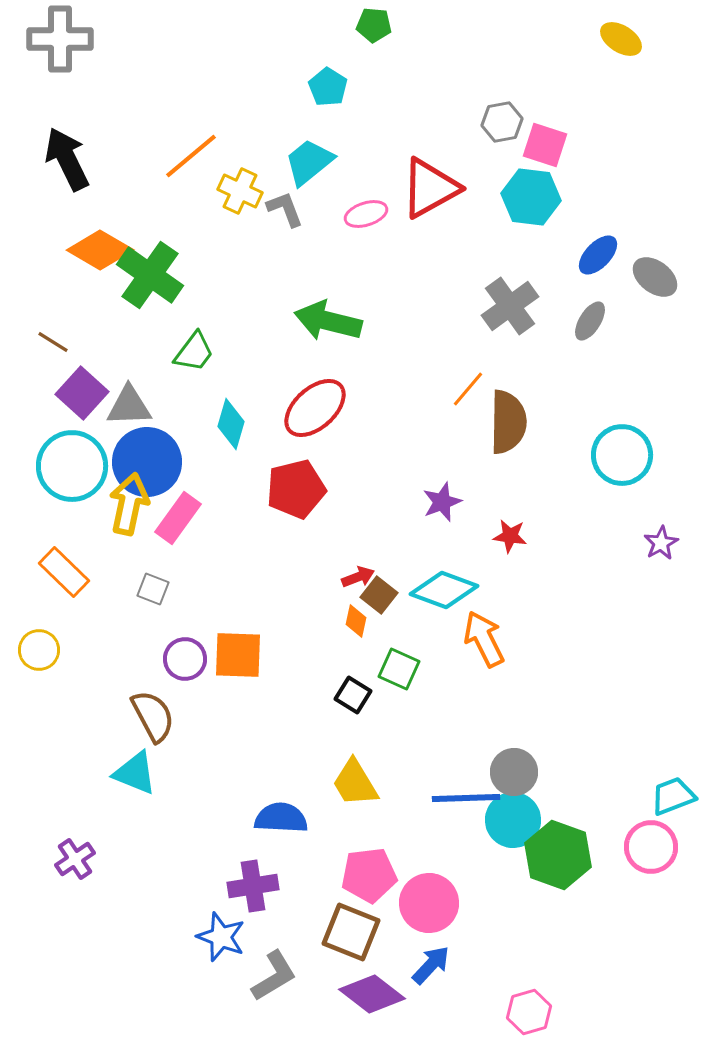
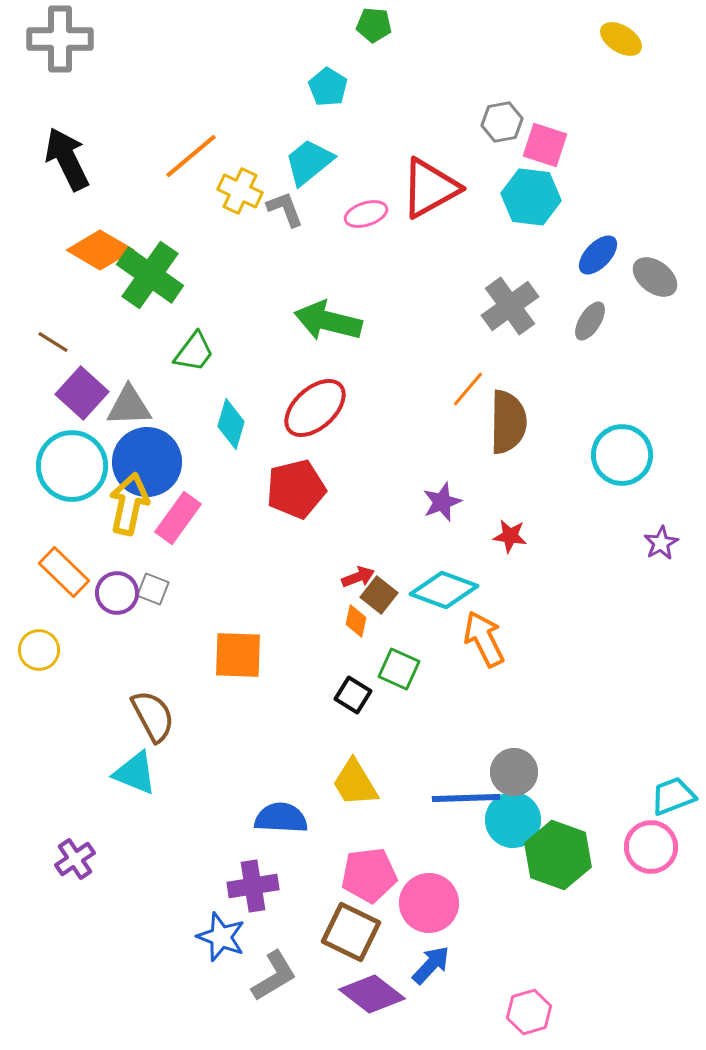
purple circle at (185, 659): moved 68 px left, 66 px up
brown square at (351, 932): rotated 4 degrees clockwise
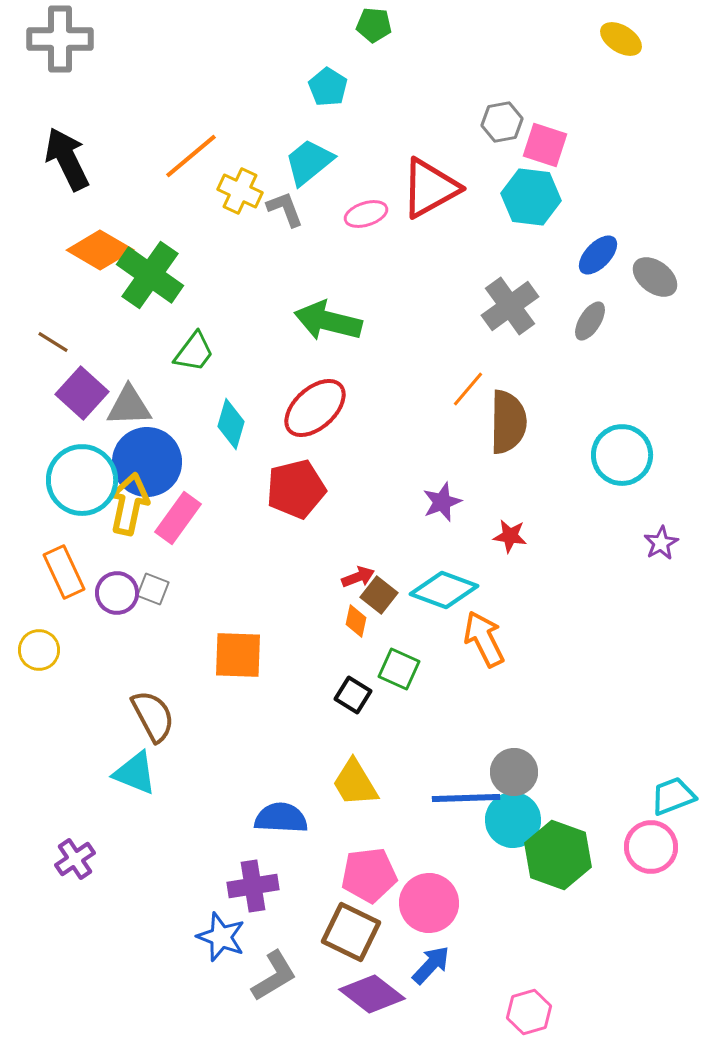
cyan circle at (72, 466): moved 10 px right, 14 px down
orange rectangle at (64, 572): rotated 21 degrees clockwise
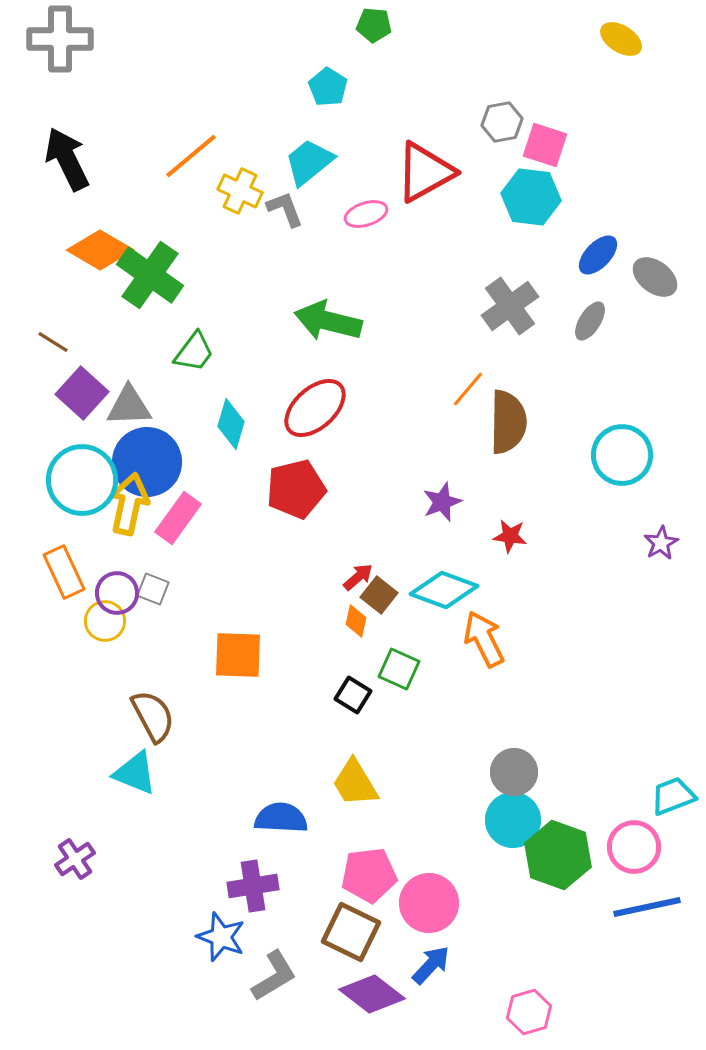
red triangle at (430, 188): moved 5 px left, 16 px up
red arrow at (358, 577): rotated 20 degrees counterclockwise
yellow circle at (39, 650): moved 66 px right, 29 px up
blue line at (466, 798): moved 181 px right, 109 px down; rotated 10 degrees counterclockwise
pink circle at (651, 847): moved 17 px left
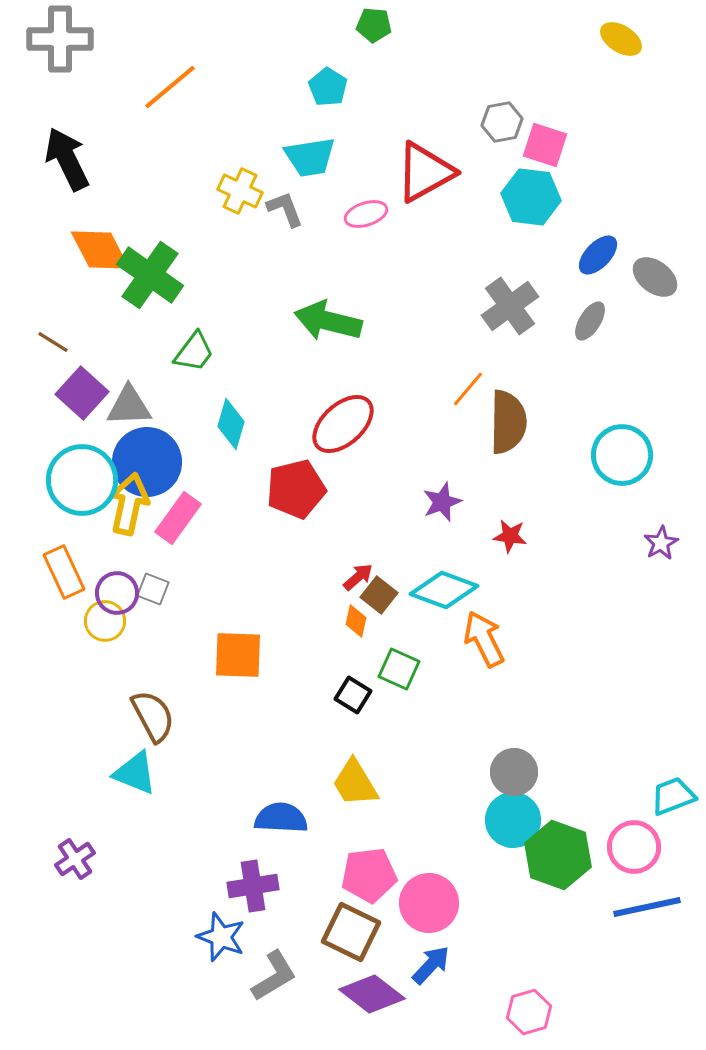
orange line at (191, 156): moved 21 px left, 69 px up
cyan trapezoid at (309, 162): moved 1 px right, 5 px up; rotated 150 degrees counterclockwise
orange diamond at (100, 250): rotated 32 degrees clockwise
red ellipse at (315, 408): moved 28 px right, 16 px down
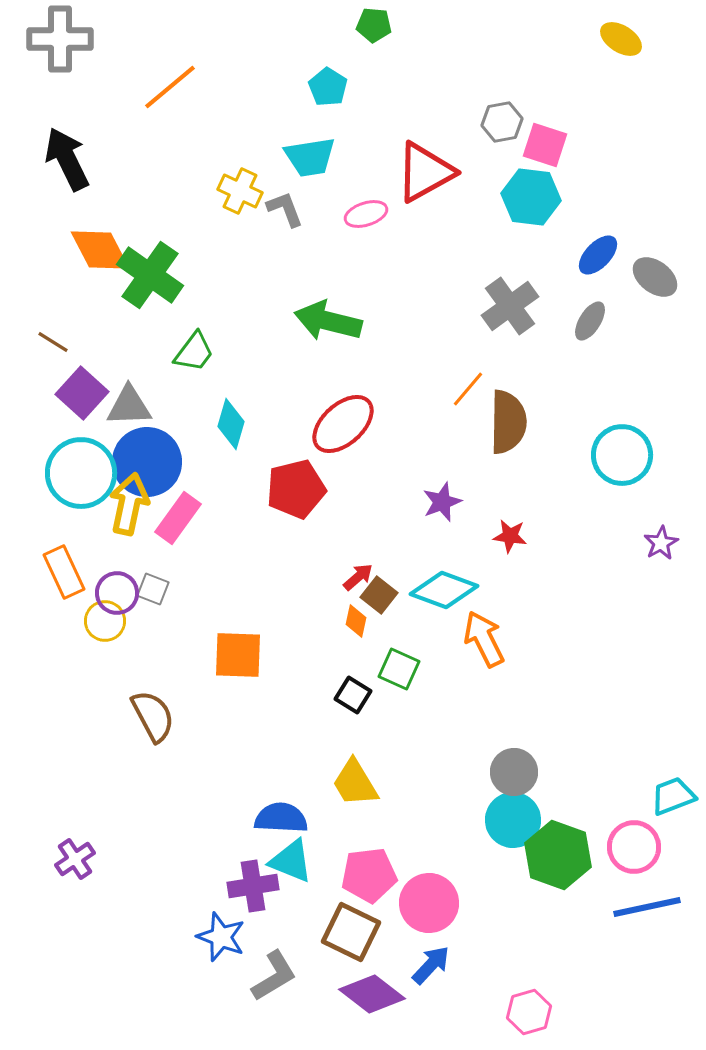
cyan circle at (82, 480): moved 1 px left, 7 px up
cyan triangle at (135, 773): moved 156 px right, 88 px down
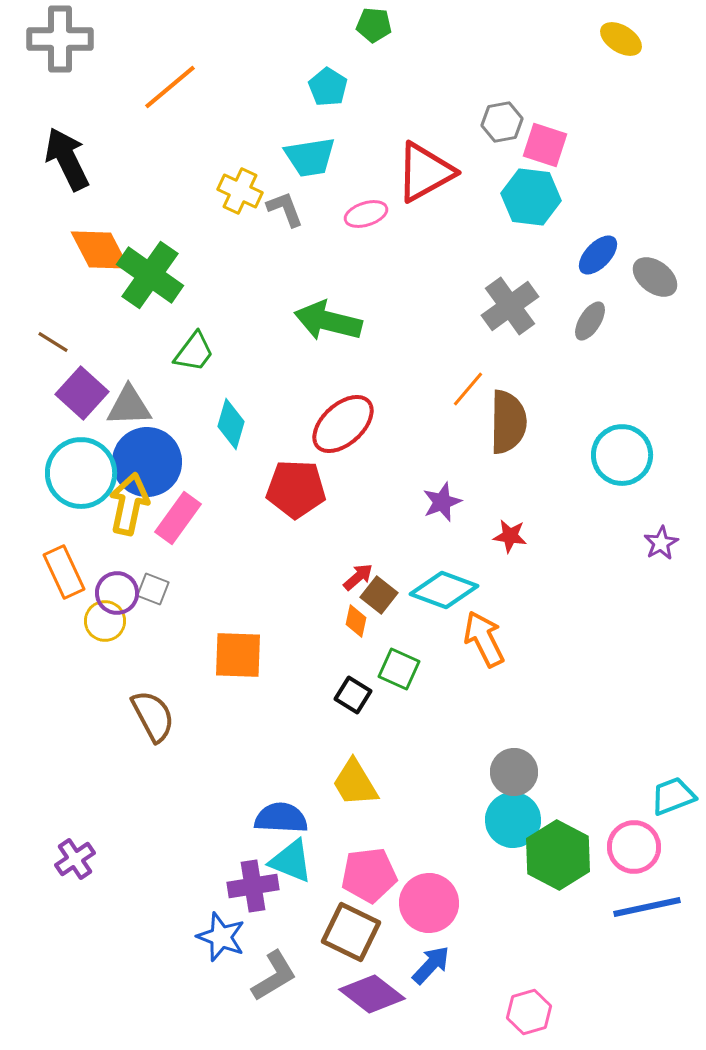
red pentagon at (296, 489): rotated 16 degrees clockwise
green hexagon at (558, 855): rotated 8 degrees clockwise
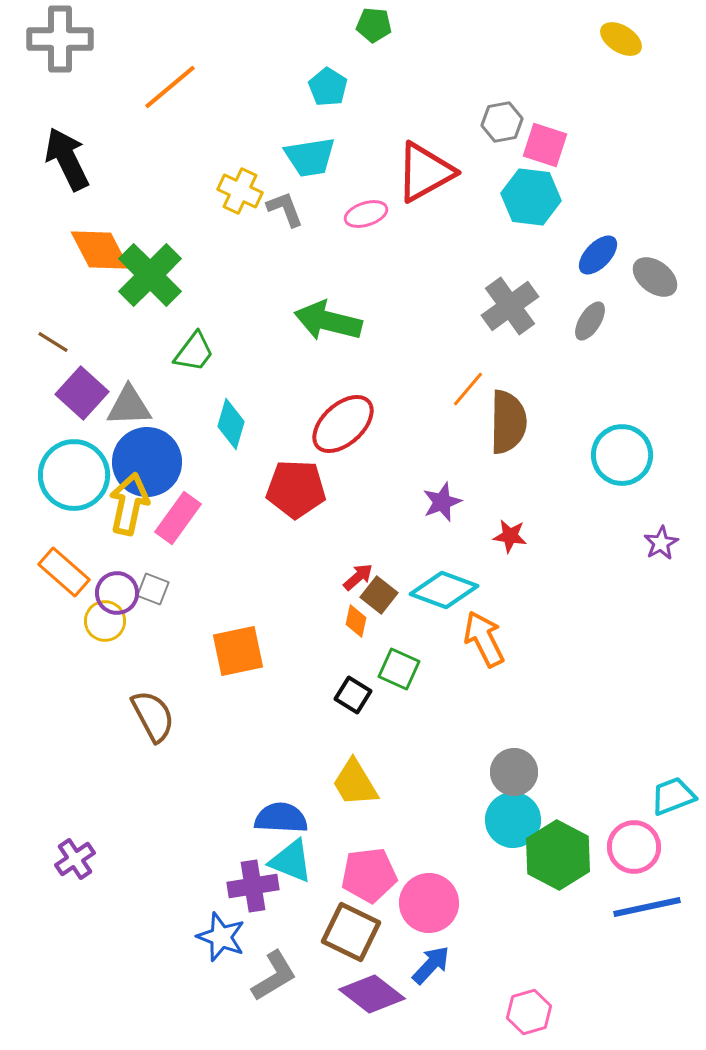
green cross at (150, 275): rotated 10 degrees clockwise
cyan circle at (81, 473): moved 7 px left, 2 px down
orange rectangle at (64, 572): rotated 24 degrees counterclockwise
orange square at (238, 655): moved 4 px up; rotated 14 degrees counterclockwise
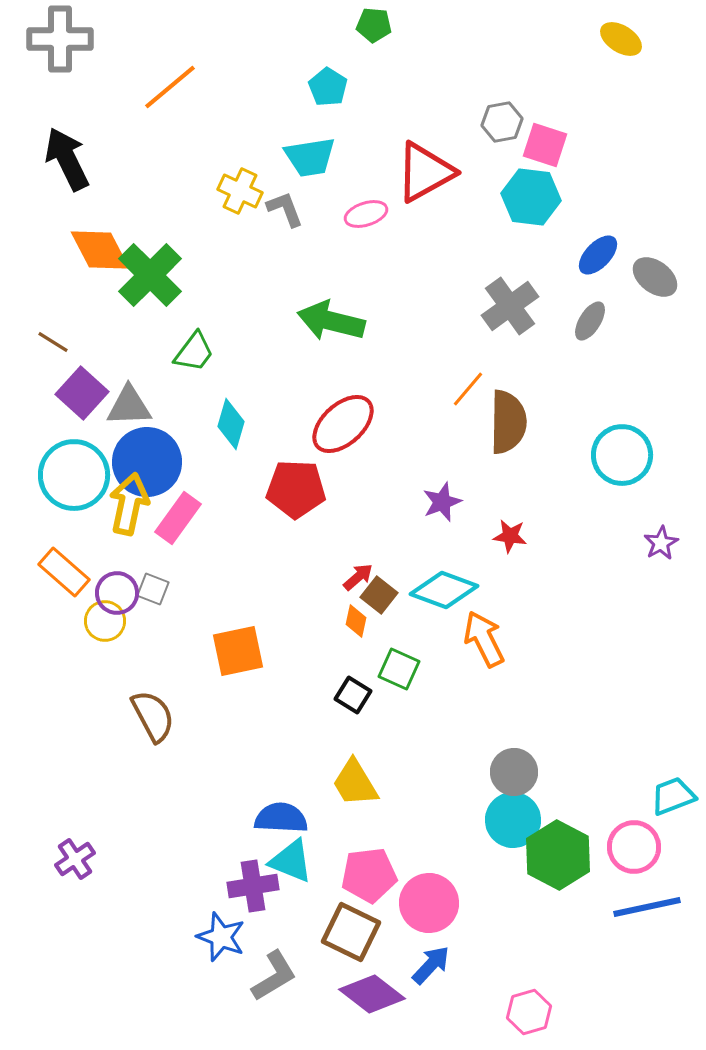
green arrow at (328, 321): moved 3 px right
